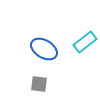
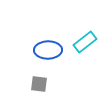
blue ellipse: moved 4 px right, 1 px down; rotated 32 degrees counterclockwise
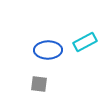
cyan rectangle: rotated 10 degrees clockwise
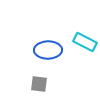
cyan rectangle: rotated 55 degrees clockwise
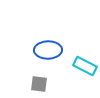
cyan rectangle: moved 24 px down
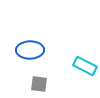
blue ellipse: moved 18 px left
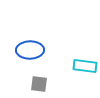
cyan rectangle: rotated 20 degrees counterclockwise
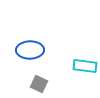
gray square: rotated 18 degrees clockwise
